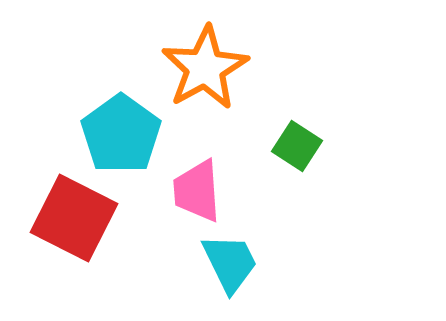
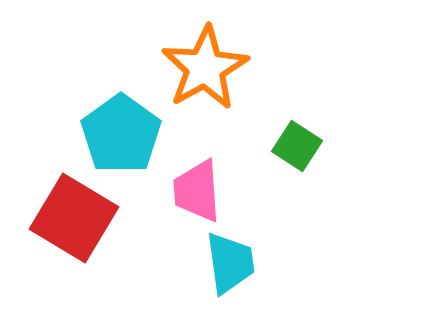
red square: rotated 4 degrees clockwise
cyan trapezoid: rotated 18 degrees clockwise
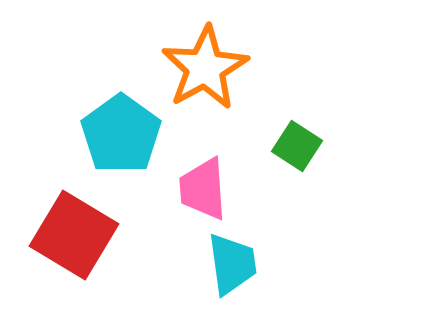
pink trapezoid: moved 6 px right, 2 px up
red square: moved 17 px down
cyan trapezoid: moved 2 px right, 1 px down
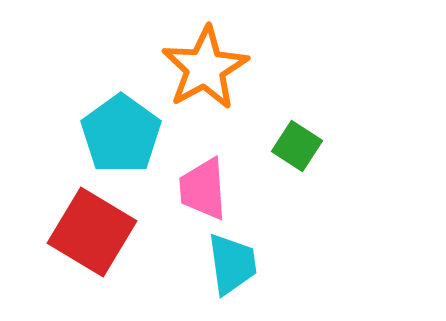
red square: moved 18 px right, 3 px up
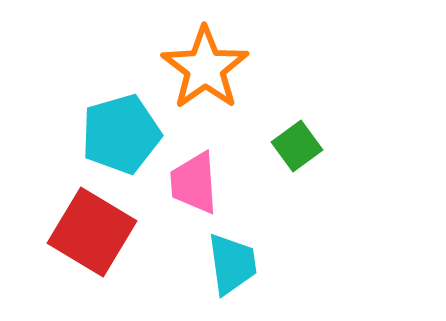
orange star: rotated 6 degrees counterclockwise
cyan pentagon: rotated 20 degrees clockwise
green square: rotated 21 degrees clockwise
pink trapezoid: moved 9 px left, 6 px up
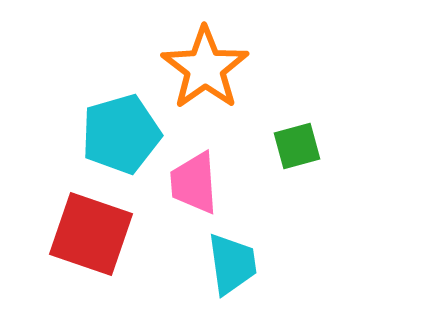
green square: rotated 21 degrees clockwise
red square: moved 1 px left, 2 px down; rotated 12 degrees counterclockwise
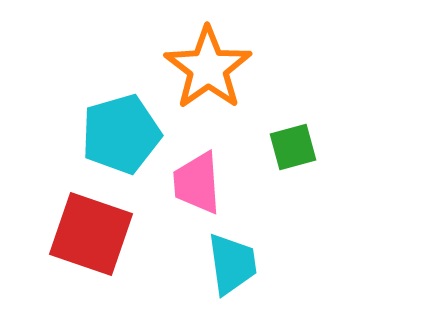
orange star: moved 3 px right
green square: moved 4 px left, 1 px down
pink trapezoid: moved 3 px right
